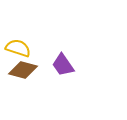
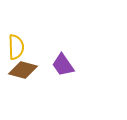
yellow semicircle: moved 2 px left, 1 px up; rotated 70 degrees clockwise
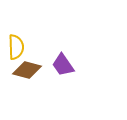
brown diamond: moved 4 px right
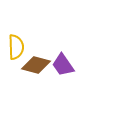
brown diamond: moved 9 px right, 5 px up
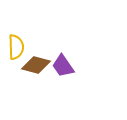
purple trapezoid: moved 1 px down
